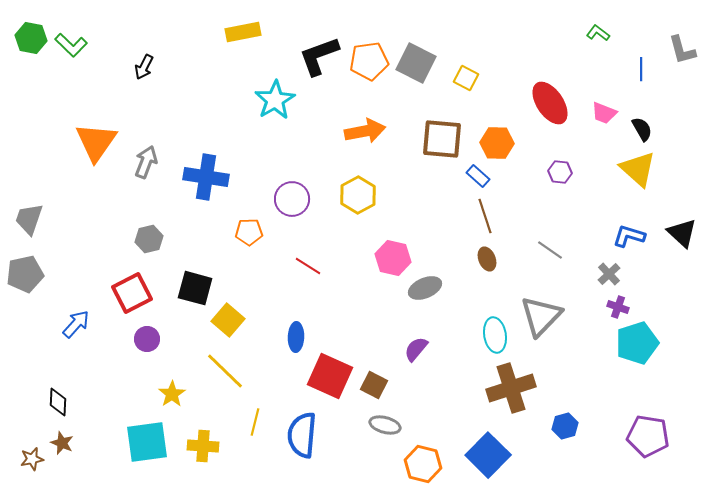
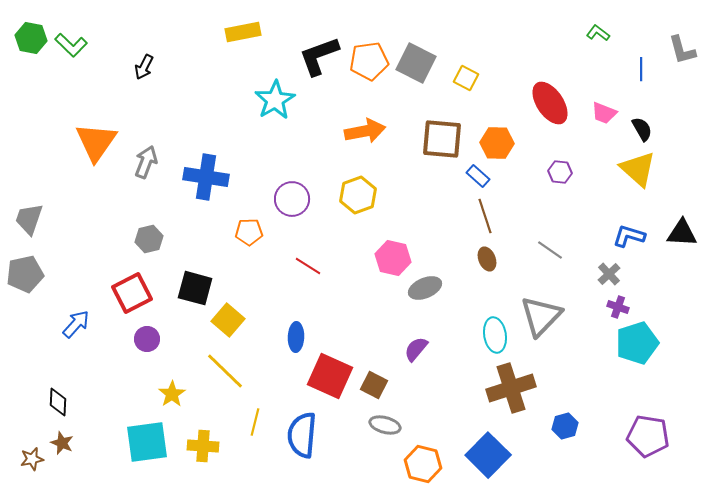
yellow hexagon at (358, 195): rotated 9 degrees clockwise
black triangle at (682, 233): rotated 40 degrees counterclockwise
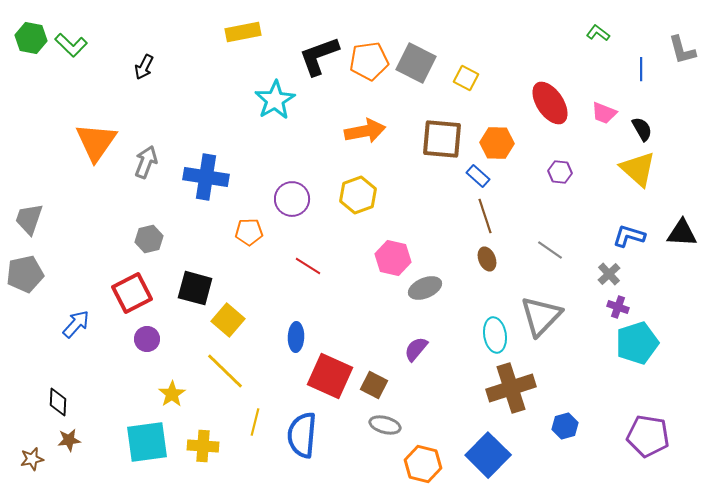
brown star at (62, 443): moved 7 px right, 3 px up; rotated 30 degrees counterclockwise
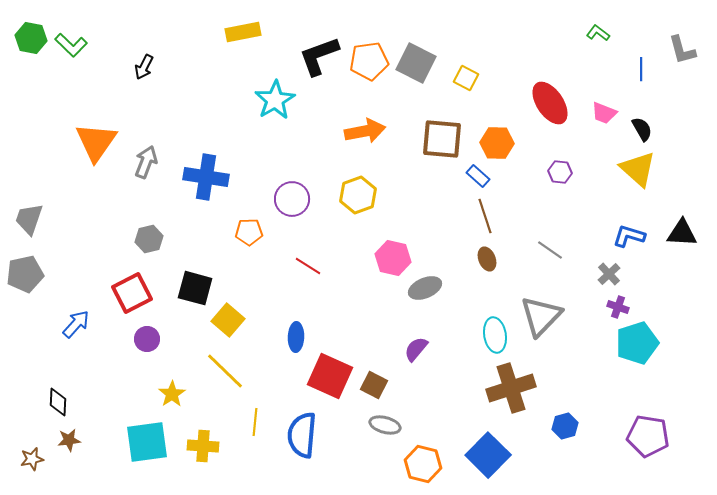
yellow line at (255, 422): rotated 8 degrees counterclockwise
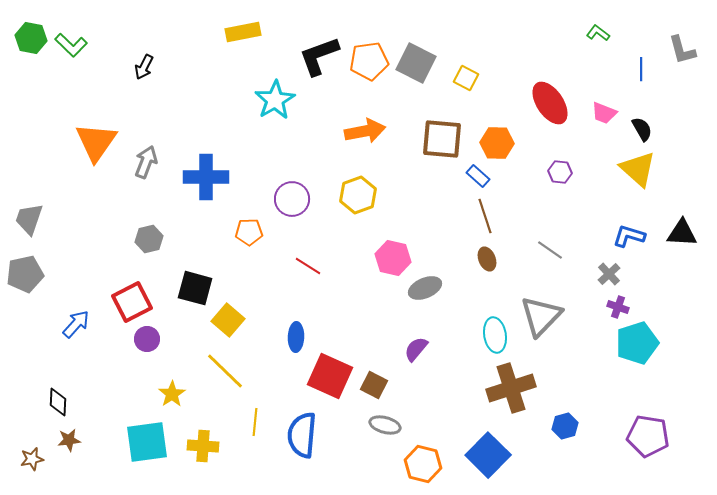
blue cross at (206, 177): rotated 9 degrees counterclockwise
red square at (132, 293): moved 9 px down
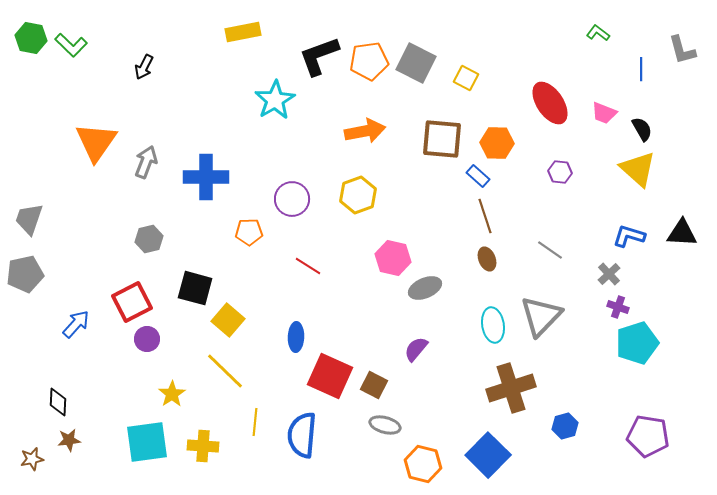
cyan ellipse at (495, 335): moved 2 px left, 10 px up
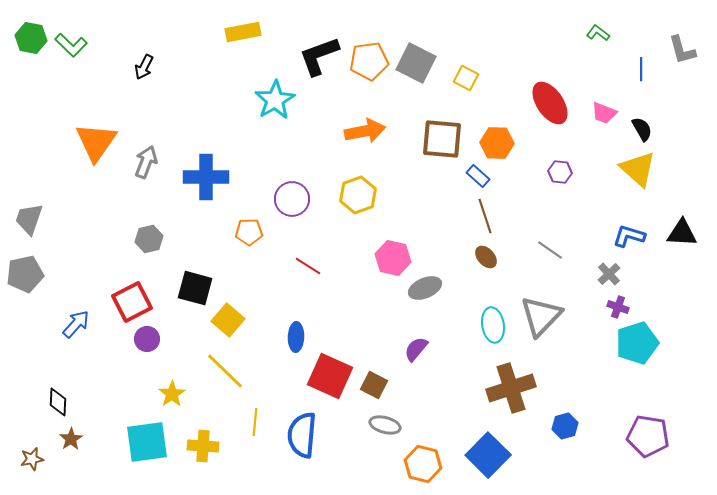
brown ellipse at (487, 259): moved 1 px left, 2 px up; rotated 20 degrees counterclockwise
brown star at (69, 440): moved 2 px right, 1 px up; rotated 25 degrees counterclockwise
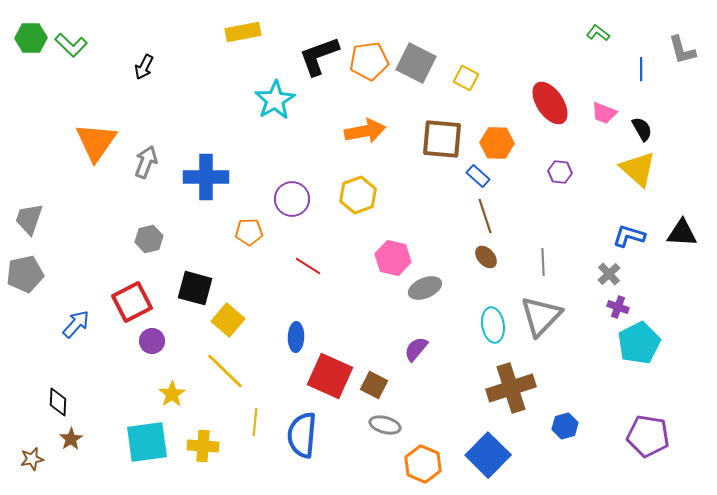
green hexagon at (31, 38): rotated 12 degrees counterclockwise
gray line at (550, 250): moved 7 px left, 12 px down; rotated 52 degrees clockwise
purple circle at (147, 339): moved 5 px right, 2 px down
cyan pentagon at (637, 343): moved 2 px right; rotated 9 degrees counterclockwise
orange hexagon at (423, 464): rotated 9 degrees clockwise
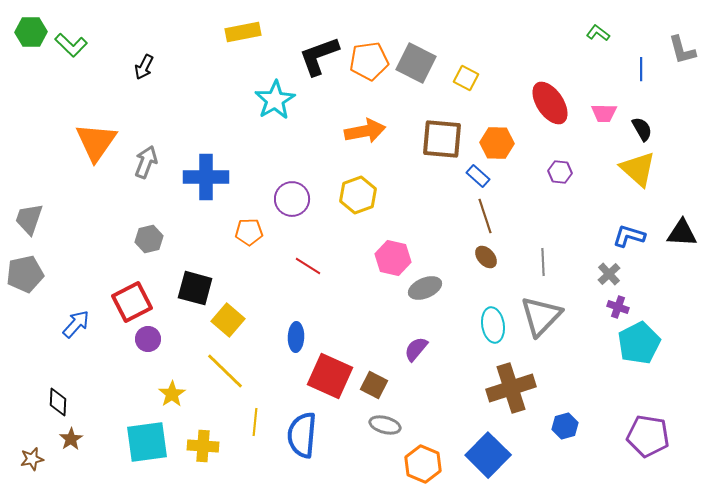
green hexagon at (31, 38): moved 6 px up
pink trapezoid at (604, 113): rotated 20 degrees counterclockwise
purple circle at (152, 341): moved 4 px left, 2 px up
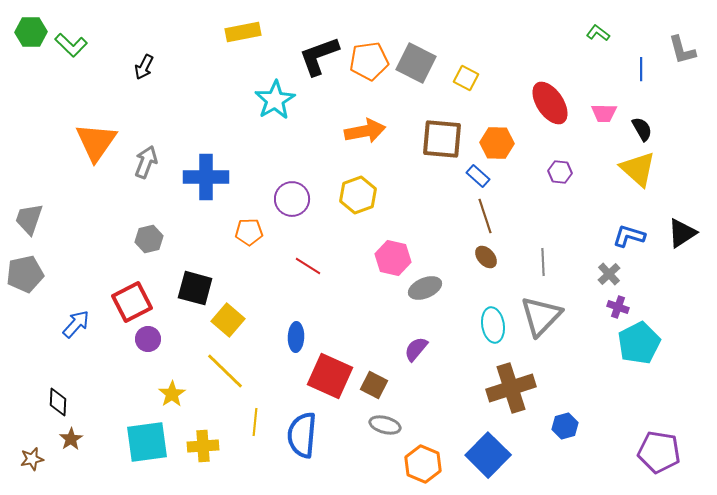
black triangle at (682, 233): rotated 36 degrees counterclockwise
purple pentagon at (648, 436): moved 11 px right, 16 px down
yellow cross at (203, 446): rotated 8 degrees counterclockwise
